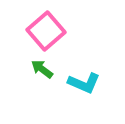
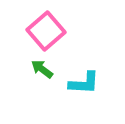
cyan L-shape: rotated 20 degrees counterclockwise
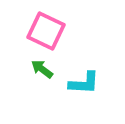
pink square: rotated 24 degrees counterclockwise
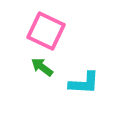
green arrow: moved 2 px up
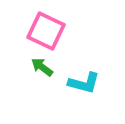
cyan L-shape: rotated 12 degrees clockwise
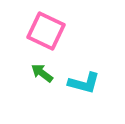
green arrow: moved 6 px down
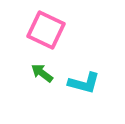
pink square: moved 1 px up
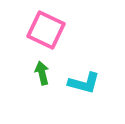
green arrow: rotated 40 degrees clockwise
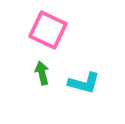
pink square: moved 2 px right
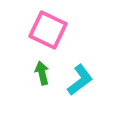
cyan L-shape: moved 4 px left, 3 px up; rotated 52 degrees counterclockwise
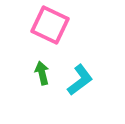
pink square: moved 2 px right, 5 px up
